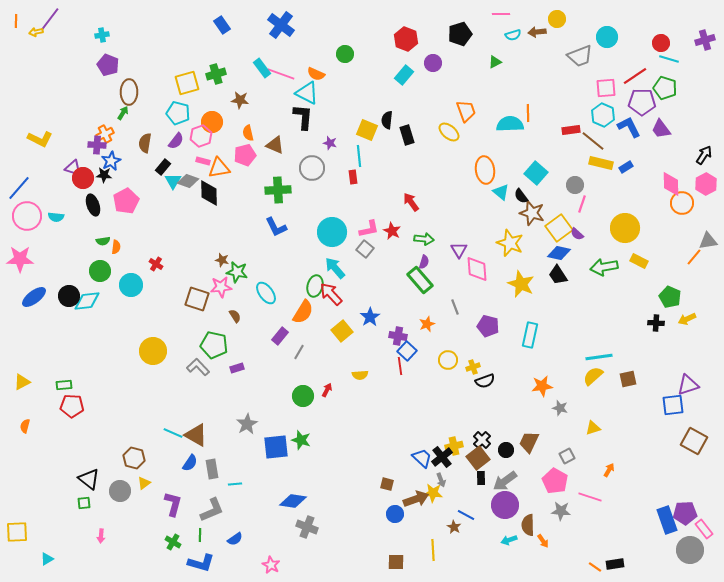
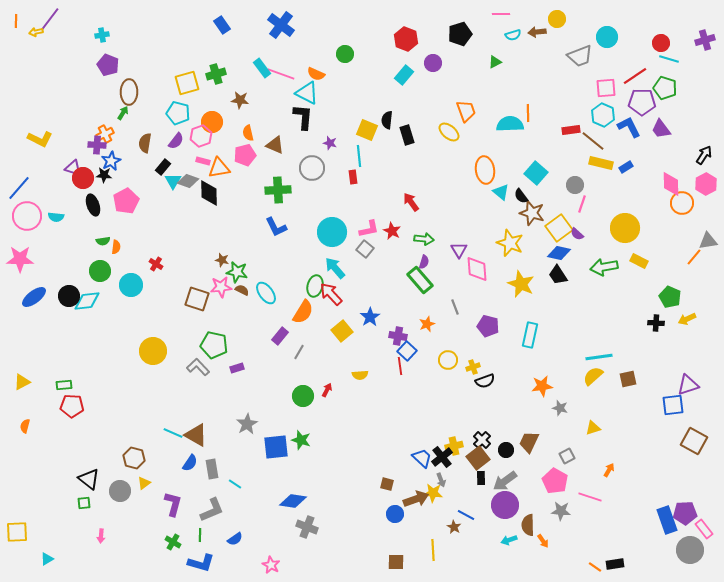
brown semicircle at (235, 316): moved 7 px right, 26 px up; rotated 32 degrees counterclockwise
cyan line at (235, 484): rotated 40 degrees clockwise
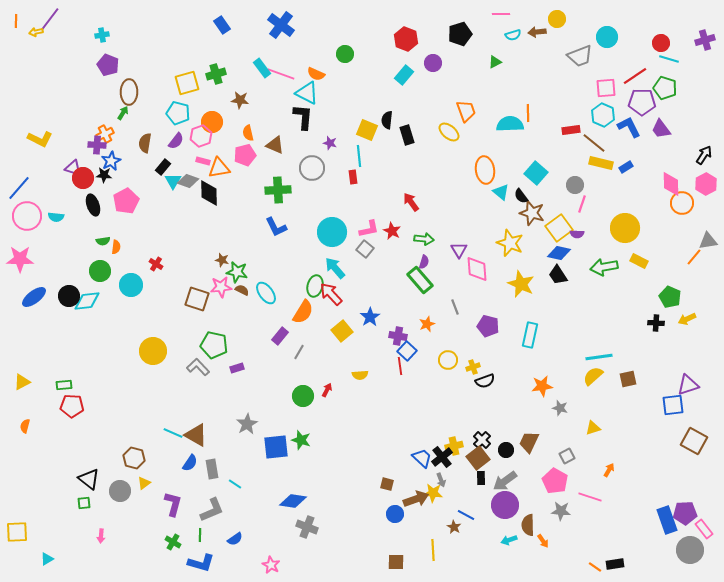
brown line at (593, 141): moved 1 px right, 2 px down
purple semicircle at (577, 234): rotated 40 degrees counterclockwise
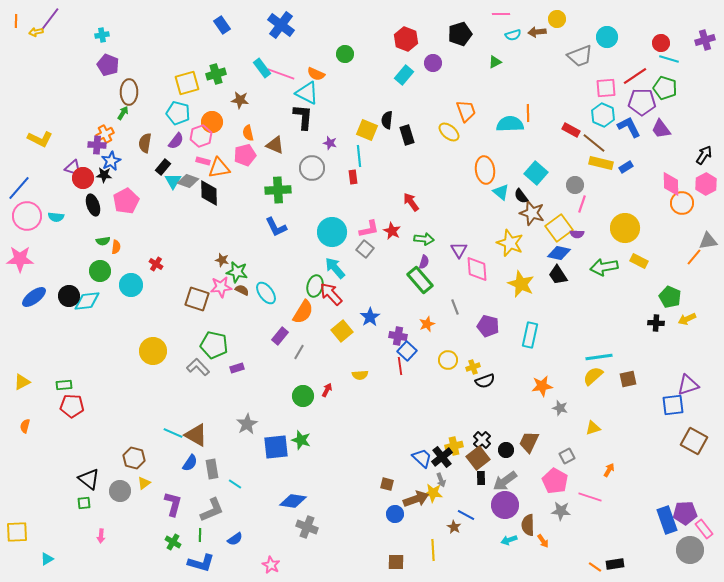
red rectangle at (571, 130): rotated 36 degrees clockwise
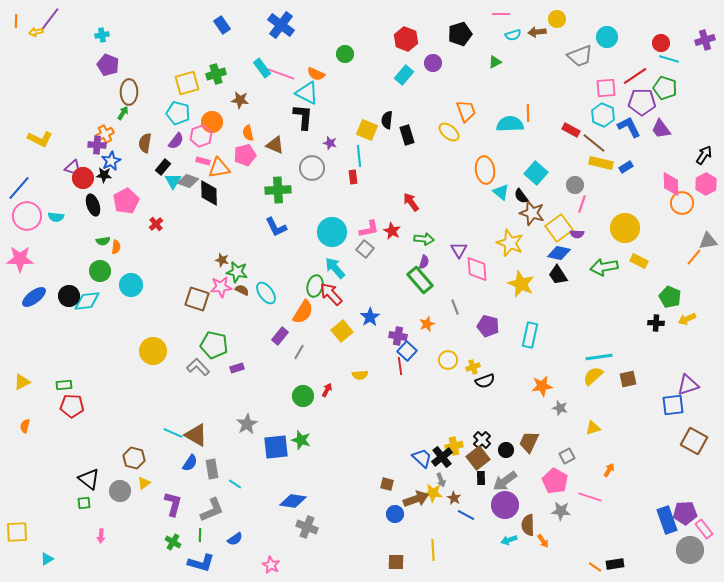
red cross at (156, 264): moved 40 px up; rotated 16 degrees clockwise
brown star at (454, 527): moved 29 px up
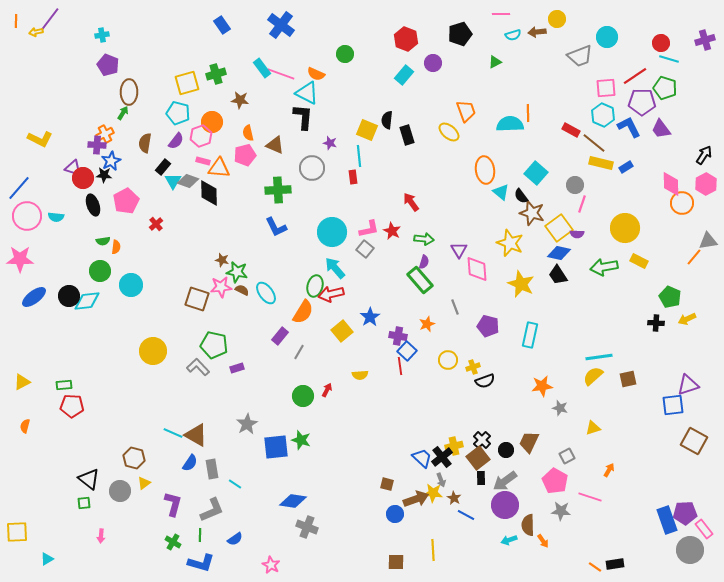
orange triangle at (219, 168): rotated 15 degrees clockwise
red arrow at (331, 294): rotated 60 degrees counterclockwise
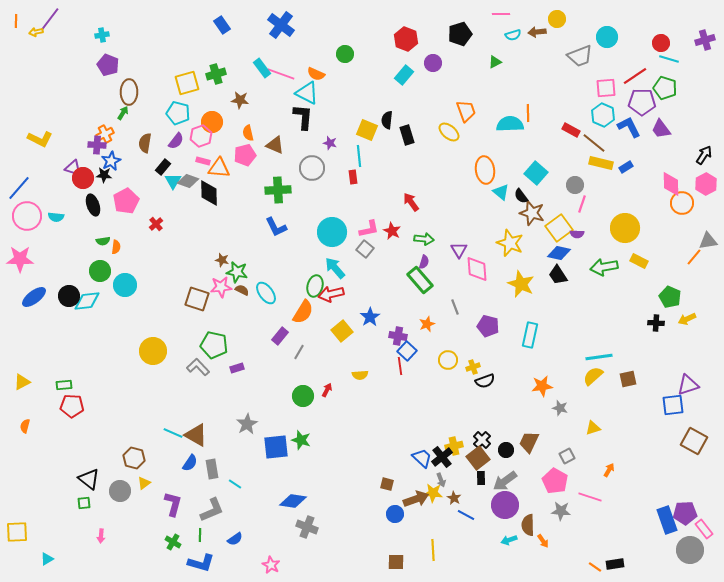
cyan circle at (131, 285): moved 6 px left
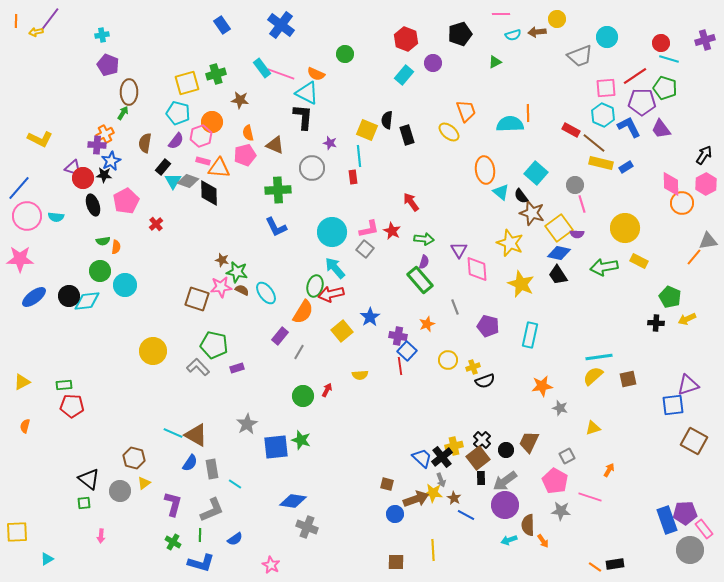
pink line at (582, 204): rotated 36 degrees counterclockwise
